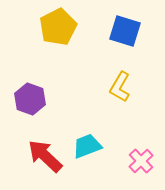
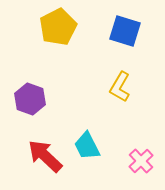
cyan trapezoid: rotated 96 degrees counterclockwise
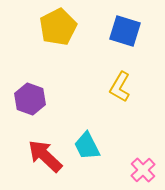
pink cross: moved 2 px right, 9 px down
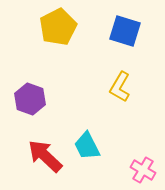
pink cross: rotated 15 degrees counterclockwise
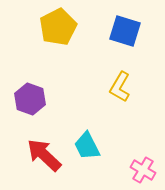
red arrow: moved 1 px left, 1 px up
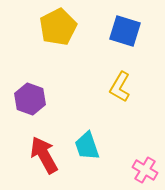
cyan trapezoid: rotated 8 degrees clockwise
red arrow: rotated 18 degrees clockwise
pink cross: moved 2 px right
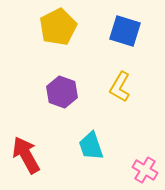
purple hexagon: moved 32 px right, 7 px up
cyan trapezoid: moved 4 px right
red arrow: moved 18 px left
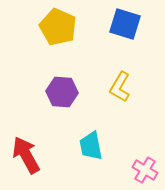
yellow pentagon: rotated 21 degrees counterclockwise
blue square: moved 7 px up
purple hexagon: rotated 16 degrees counterclockwise
cyan trapezoid: rotated 8 degrees clockwise
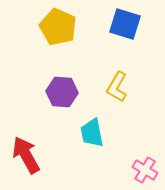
yellow L-shape: moved 3 px left
cyan trapezoid: moved 1 px right, 13 px up
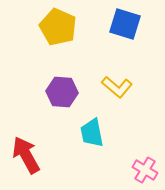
yellow L-shape: rotated 80 degrees counterclockwise
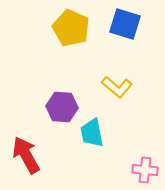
yellow pentagon: moved 13 px right, 1 px down
purple hexagon: moved 15 px down
pink cross: rotated 25 degrees counterclockwise
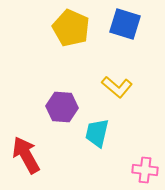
cyan trapezoid: moved 5 px right; rotated 24 degrees clockwise
